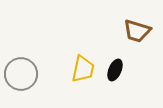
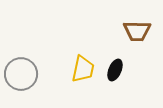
brown trapezoid: rotated 16 degrees counterclockwise
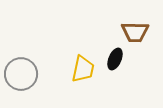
brown trapezoid: moved 2 px left, 1 px down
black ellipse: moved 11 px up
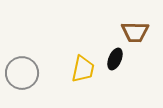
gray circle: moved 1 px right, 1 px up
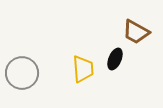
brown trapezoid: moved 1 px right; rotated 28 degrees clockwise
yellow trapezoid: rotated 16 degrees counterclockwise
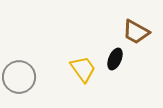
yellow trapezoid: rotated 32 degrees counterclockwise
gray circle: moved 3 px left, 4 px down
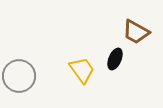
yellow trapezoid: moved 1 px left, 1 px down
gray circle: moved 1 px up
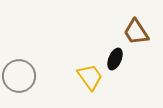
brown trapezoid: rotated 28 degrees clockwise
yellow trapezoid: moved 8 px right, 7 px down
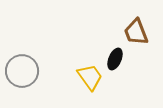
brown trapezoid: rotated 12 degrees clockwise
gray circle: moved 3 px right, 5 px up
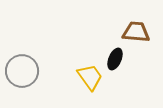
brown trapezoid: rotated 116 degrees clockwise
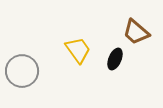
brown trapezoid: rotated 144 degrees counterclockwise
yellow trapezoid: moved 12 px left, 27 px up
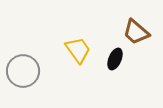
gray circle: moved 1 px right
